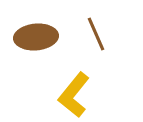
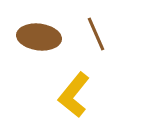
brown ellipse: moved 3 px right; rotated 12 degrees clockwise
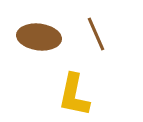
yellow L-shape: rotated 27 degrees counterclockwise
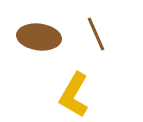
yellow L-shape: rotated 18 degrees clockwise
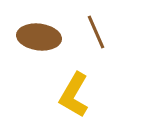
brown line: moved 2 px up
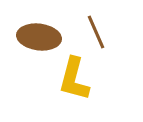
yellow L-shape: moved 16 px up; rotated 15 degrees counterclockwise
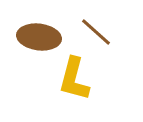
brown line: rotated 24 degrees counterclockwise
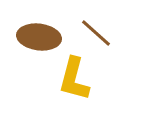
brown line: moved 1 px down
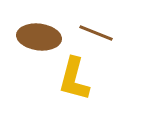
brown line: rotated 20 degrees counterclockwise
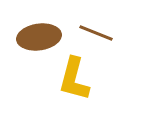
brown ellipse: rotated 15 degrees counterclockwise
